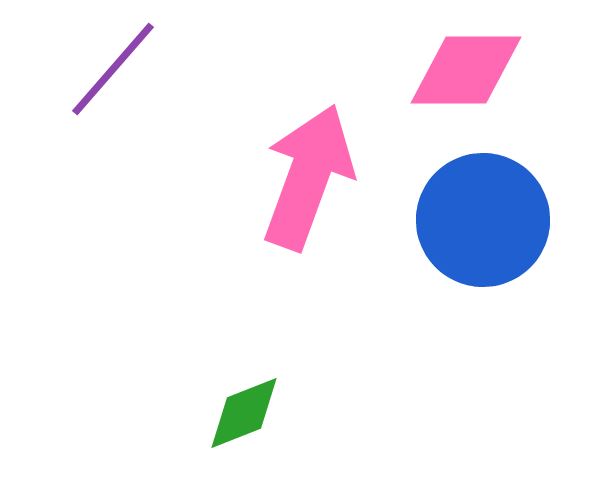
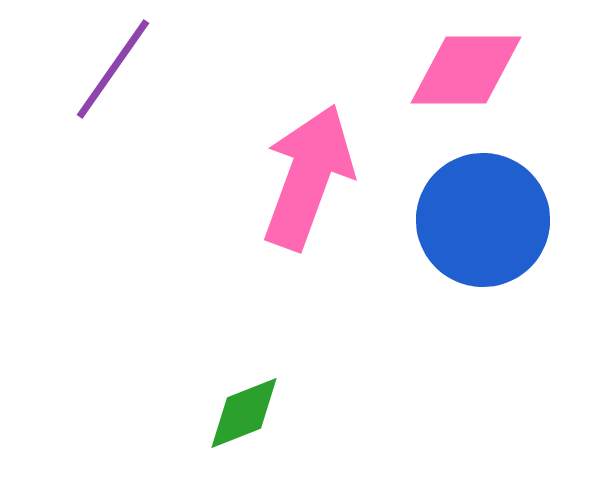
purple line: rotated 6 degrees counterclockwise
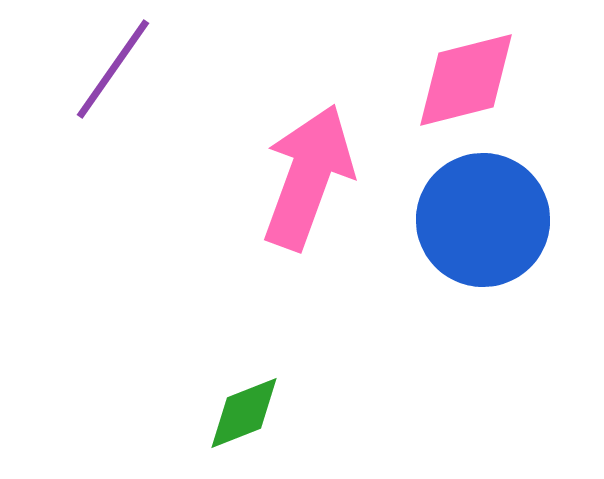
pink diamond: moved 10 px down; rotated 14 degrees counterclockwise
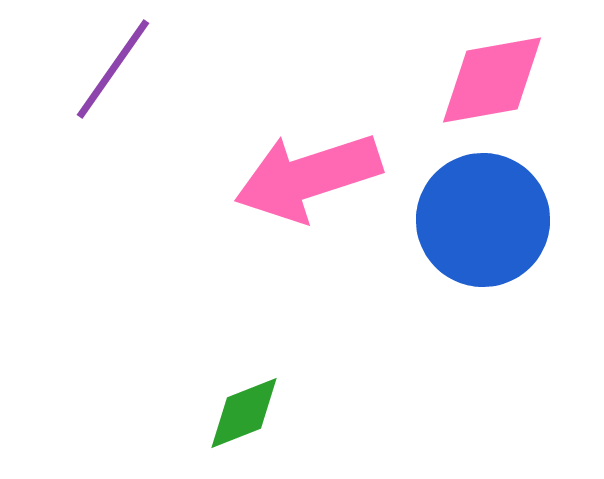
pink diamond: moved 26 px right; rotated 4 degrees clockwise
pink arrow: rotated 128 degrees counterclockwise
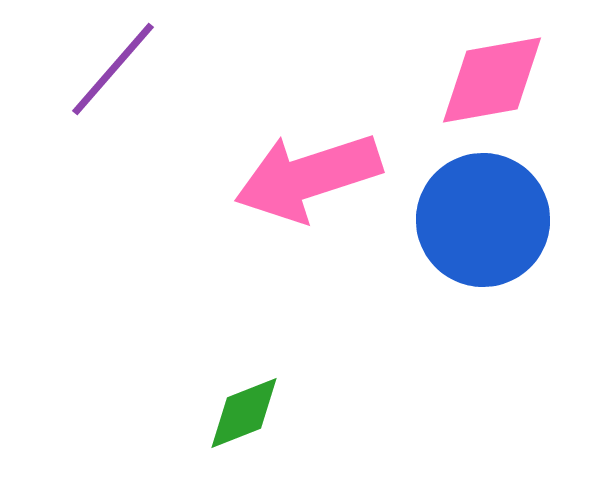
purple line: rotated 6 degrees clockwise
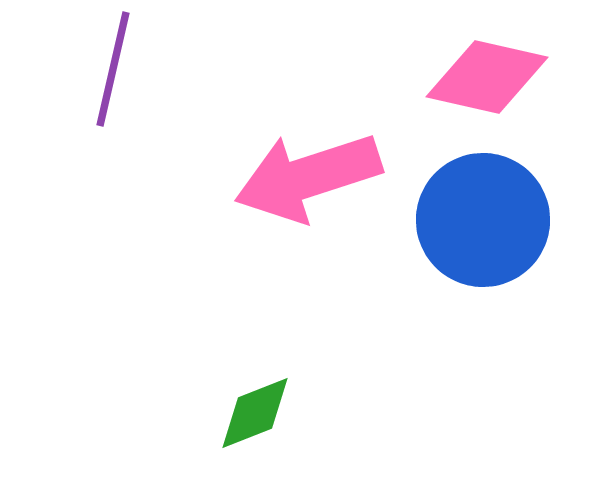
purple line: rotated 28 degrees counterclockwise
pink diamond: moved 5 px left, 3 px up; rotated 23 degrees clockwise
green diamond: moved 11 px right
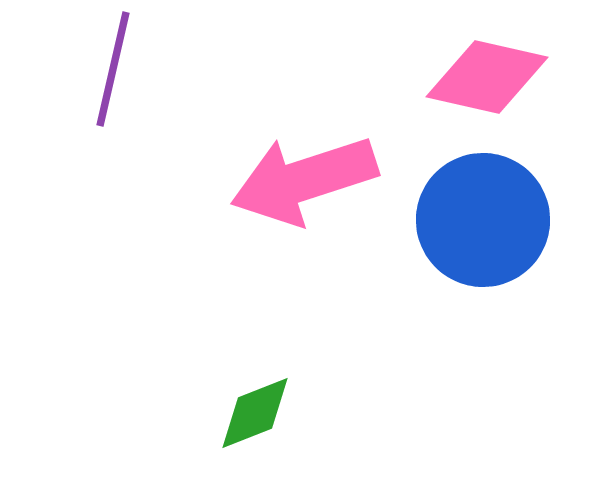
pink arrow: moved 4 px left, 3 px down
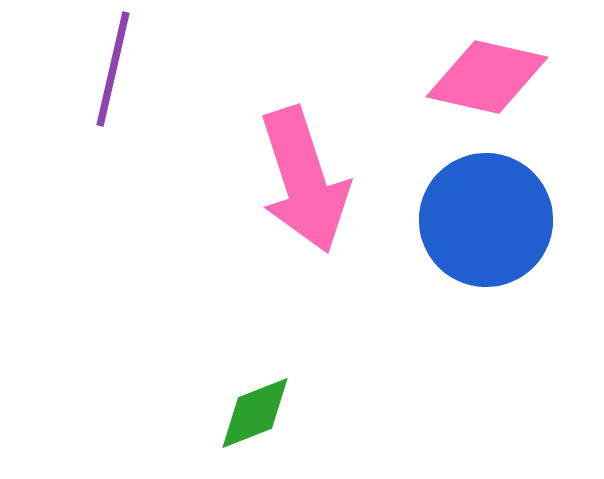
pink arrow: rotated 90 degrees counterclockwise
blue circle: moved 3 px right
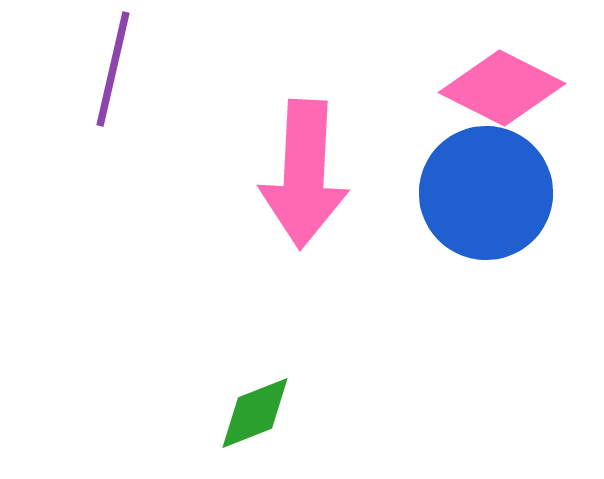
pink diamond: moved 15 px right, 11 px down; rotated 14 degrees clockwise
pink arrow: moved 6 px up; rotated 21 degrees clockwise
blue circle: moved 27 px up
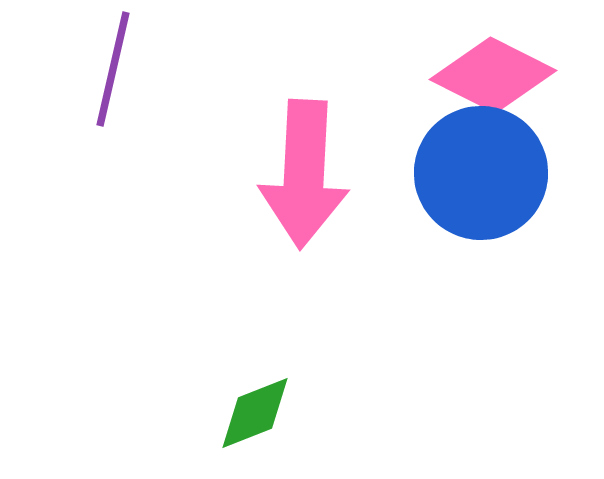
pink diamond: moved 9 px left, 13 px up
blue circle: moved 5 px left, 20 px up
